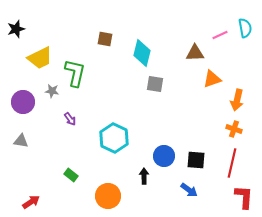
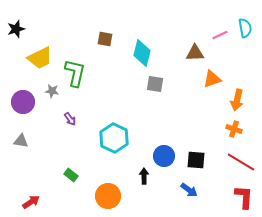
red line: moved 9 px right, 1 px up; rotated 72 degrees counterclockwise
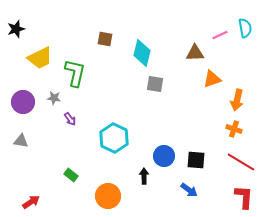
gray star: moved 2 px right, 7 px down
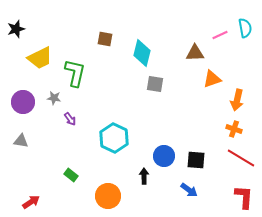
red line: moved 4 px up
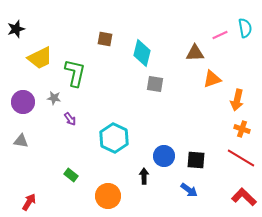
orange cross: moved 8 px right
red L-shape: rotated 50 degrees counterclockwise
red arrow: moved 2 px left; rotated 24 degrees counterclockwise
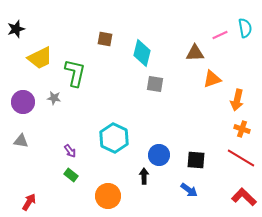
purple arrow: moved 32 px down
blue circle: moved 5 px left, 1 px up
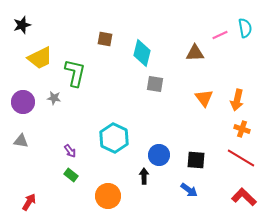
black star: moved 6 px right, 4 px up
orange triangle: moved 8 px left, 19 px down; rotated 48 degrees counterclockwise
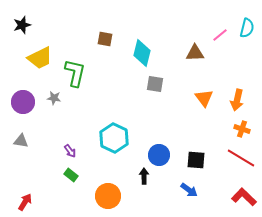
cyan semicircle: moved 2 px right; rotated 24 degrees clockwise
pink line: rotated 14 degrees counterclockwise
red arrow: moved 4 px left
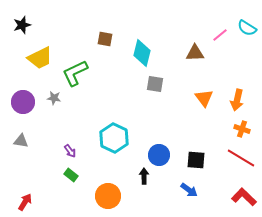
cyan semicircle: rotated 108 degrees clockwise
green L-shape: rotated 128 degrees counterclockwise
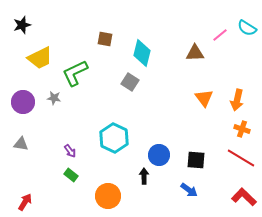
gray square: moved 25 px left, 2 px up; rotated 24 degrees clockwise
gray triangle: moved 3 px down
